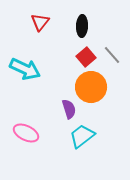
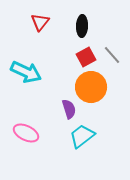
red square: rotated 12 degrees clockwise
cyan arrow: moved 1 px right, 3 px down
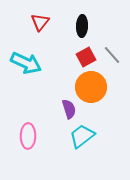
cyan arrow: moved 9 px up
pink ellipse: moved 2 px right, 3 px down; rotated 65 degrees clockwise
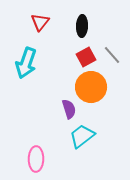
cyan arrow: rotated 84 degrees clockwise
pink ellipse: moved 8 px right, 23 px down
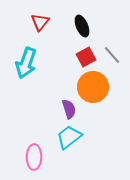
black ellipse: rotated 25 degrees counterclockwise
orange circle: moved 2 px right
cyan trapezoid: moved 13 px left, 1 px down
pink ellipse: moved 2 px left, 2 px up
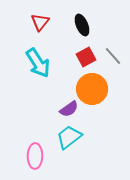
black ellipse: moved 1 px up
gray line: moved 1 px right, 1 px down
cyan arrow: moved 12 px right; rotated 52 degrees counterclockwise
orange circle: moved 1 px left, 2 px down
purple semicircle: rotated 72 degrees clockwise
pink ellipse: moved 1 px right, 1 px up
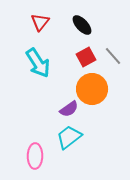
black ellipse: rotated 20 degrees counterclockwise
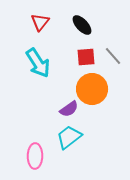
red square: rotated 24 degrees clockwise
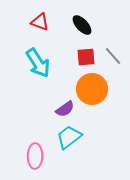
red triangle: rotated 48 degrees counterclockwise
purple semicircle: moved 4 px left
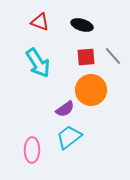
black ellipse: rotated 30 degrees counterclockwise
orange circle: moved 1 px left, 1 px down
pink ellipse: moved 3 px left, 6 px up
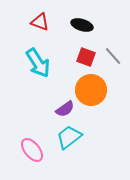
red square: rotated 24 degrees clockwise
pink ellipse: rotated 40 degrees counterclockwise
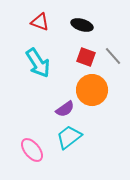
orange circle: moved 1 px right
